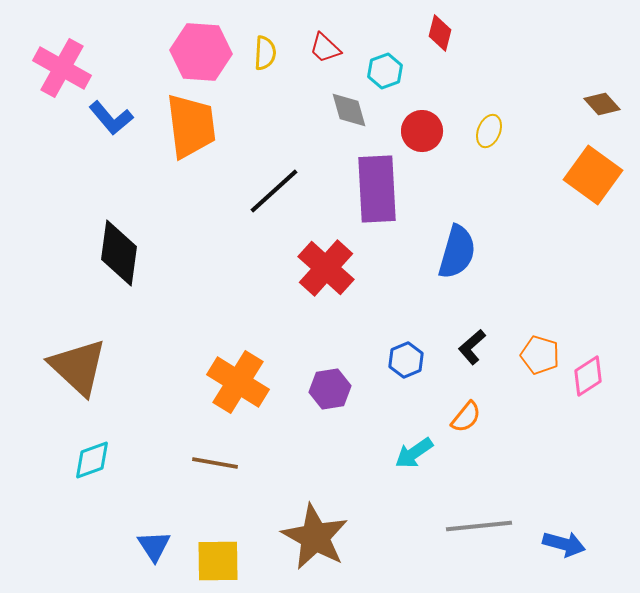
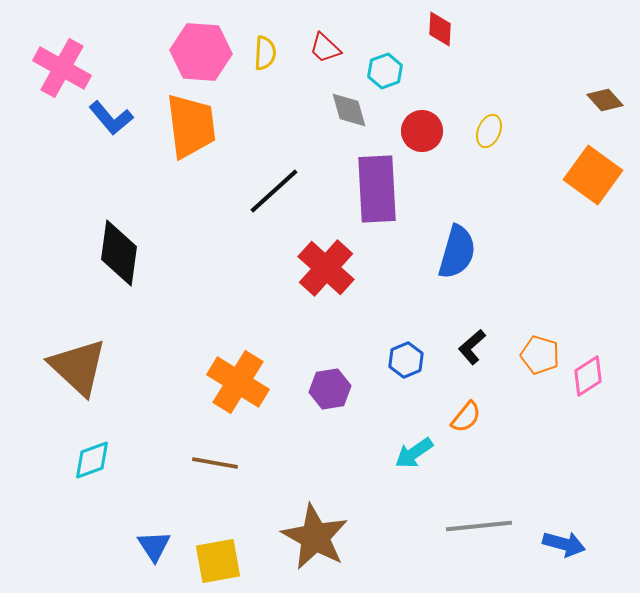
red diamond: moved 4 px up; rotated 12 degrees counterclockwise
brown diamond: moved 3 px right, 4 px up
yellow square: rotated 9 degrees counterclockwise
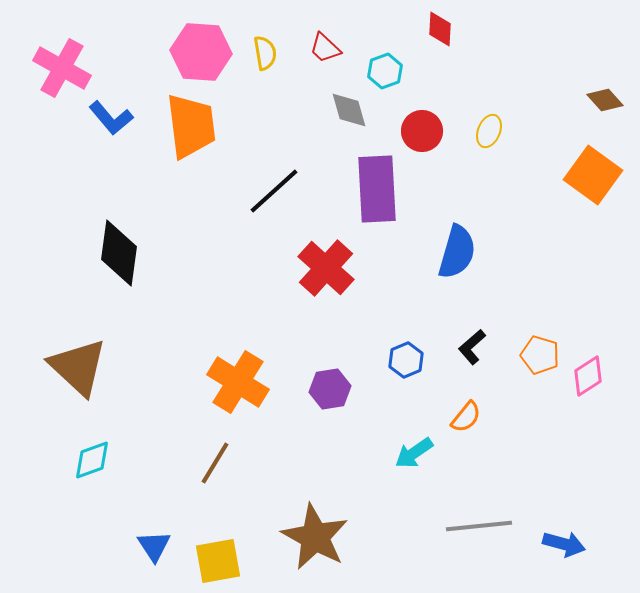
yellow semicircle: rotated 12 degrees counterclockwise
brown line: rotated 69 degrees counterclockwise
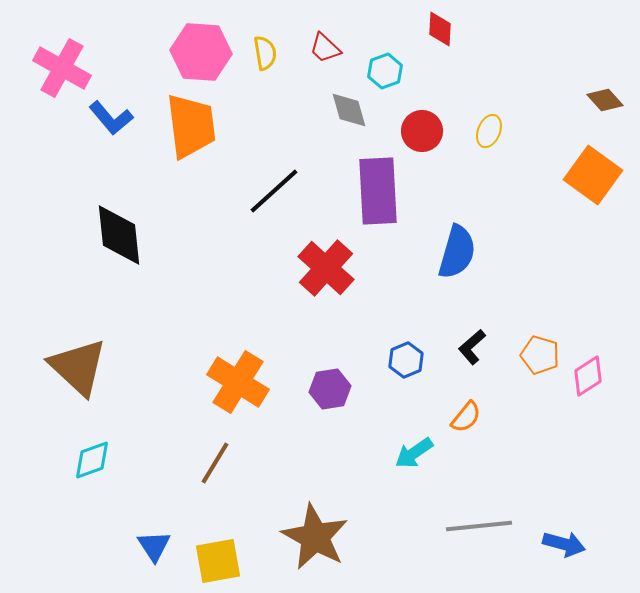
purple rectangle: moved 1 px right, 2 px down
black diamond: moved 18 px up; rotated 14 degrees counterclockwise
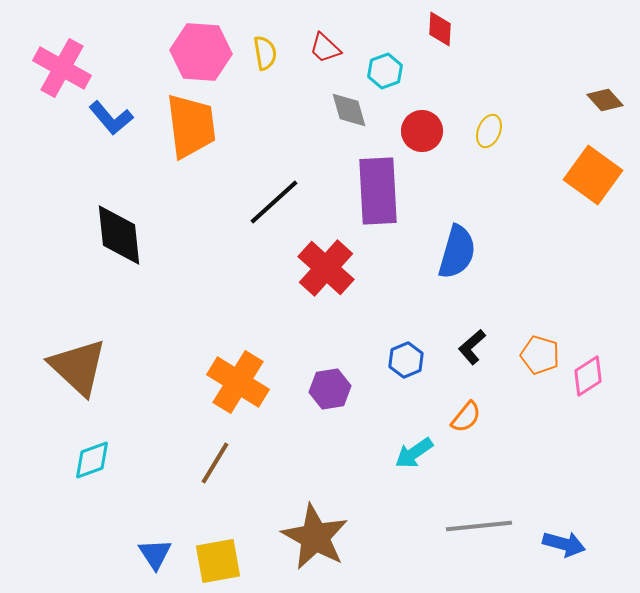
black line: moved 11 px down
blue triangle: moved 1 px right, 8 px down
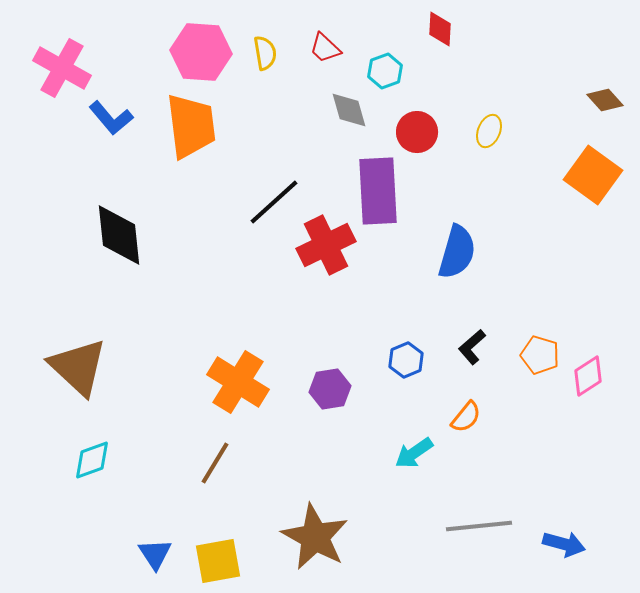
red circle: moved 5 px left, 1 px down
red cross: moved 23 px up; rotated 22 degrees clockwise
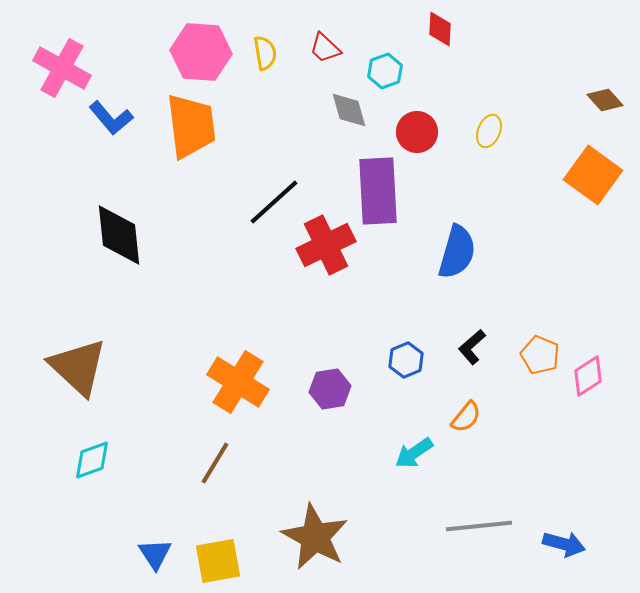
orange pentagon: rotated 6 degrees clockwise
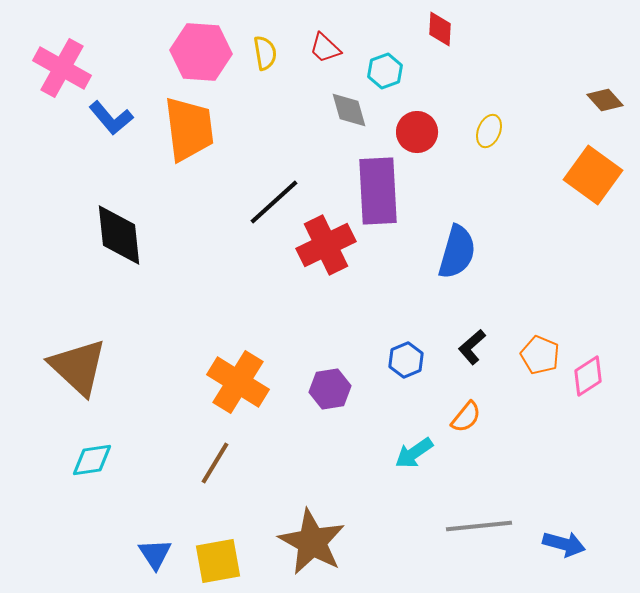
orange trapezoid: moved 2 px left, 3 px down
cyan diamond: rotated 12 degrees clockwise
brown star: moved 3 px left, 5 px down
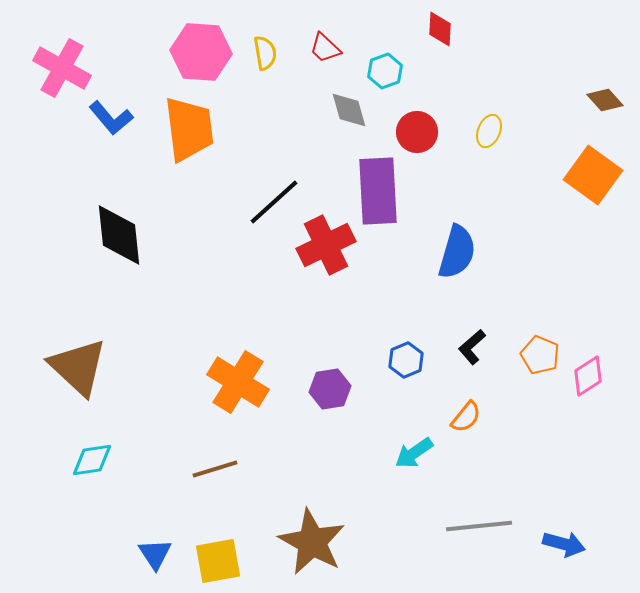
brown line: moved 6 px down; rotated 42 degrees clockwise
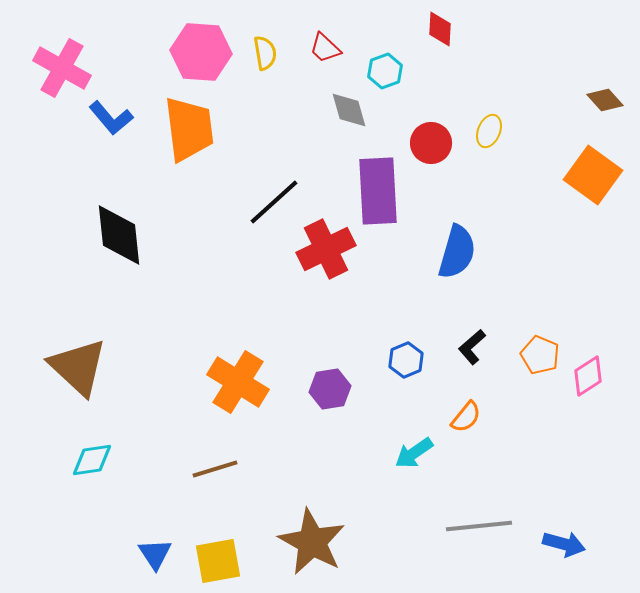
red circle: moved 14 px right, 11 px down
red cross: moved 4 px down
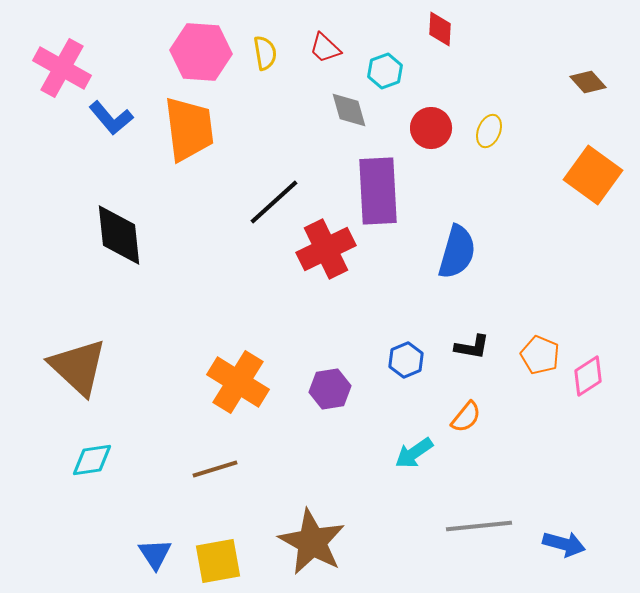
brown diamond: moved 17 px left, 18 px up
red circle: moved 15 px up
black L-shape: rotated 129 degrees counterclockwise
